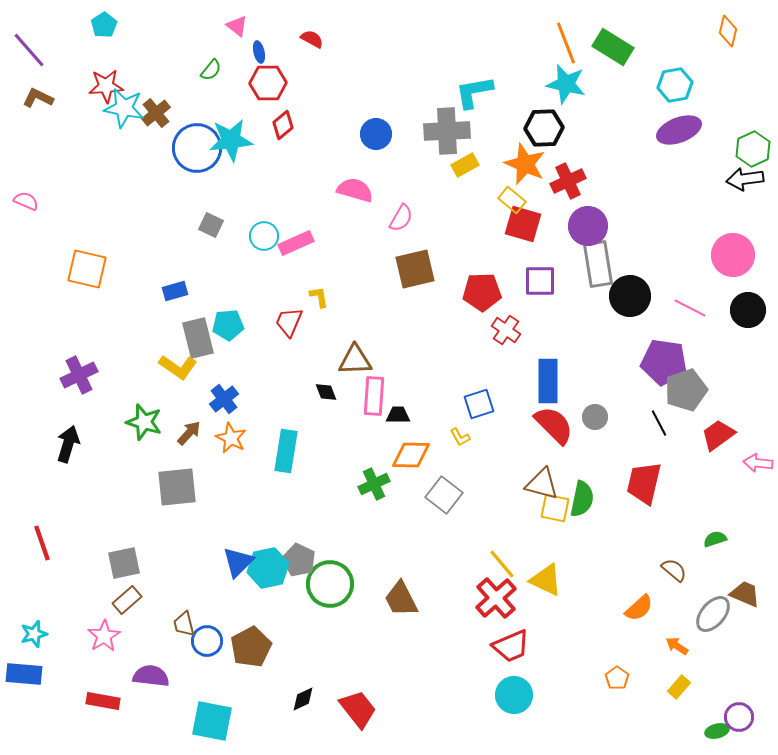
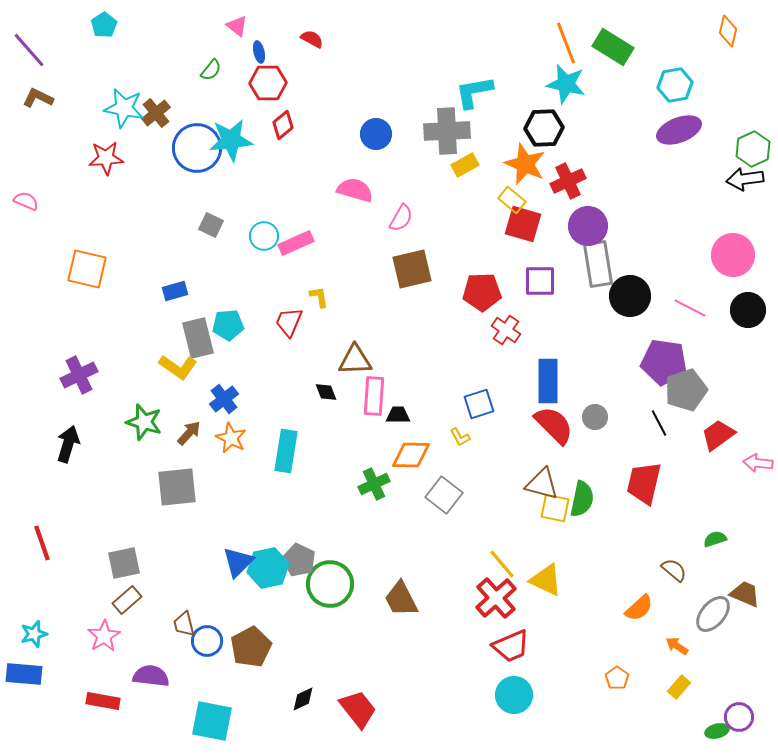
red star at (106, 86): moved 72 px down
brown square at (415, 269): moved 3 px left
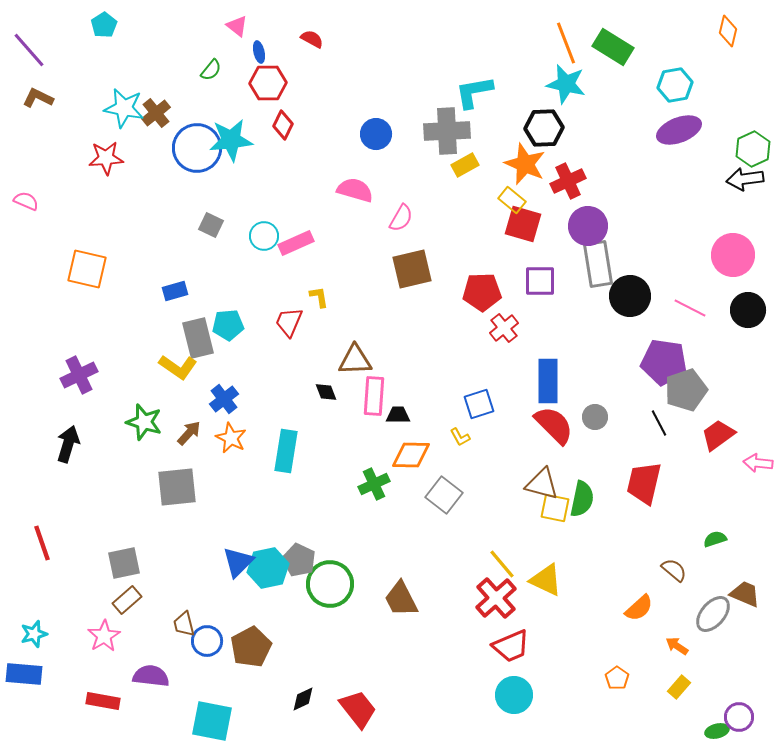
red diamond at (283, 125): rotated 24 degrees counterclockwise
red cross at (506, 330): moved 2 px left, 2 px up; rotated 16 degrees clockwise
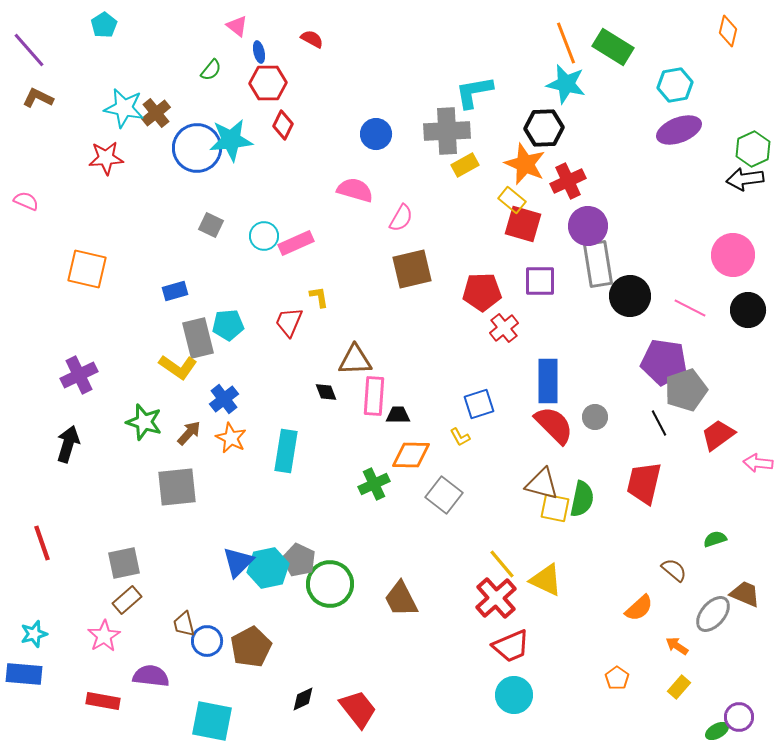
green ellipse at (717, 731): rotated 15 degrees counterclockwise
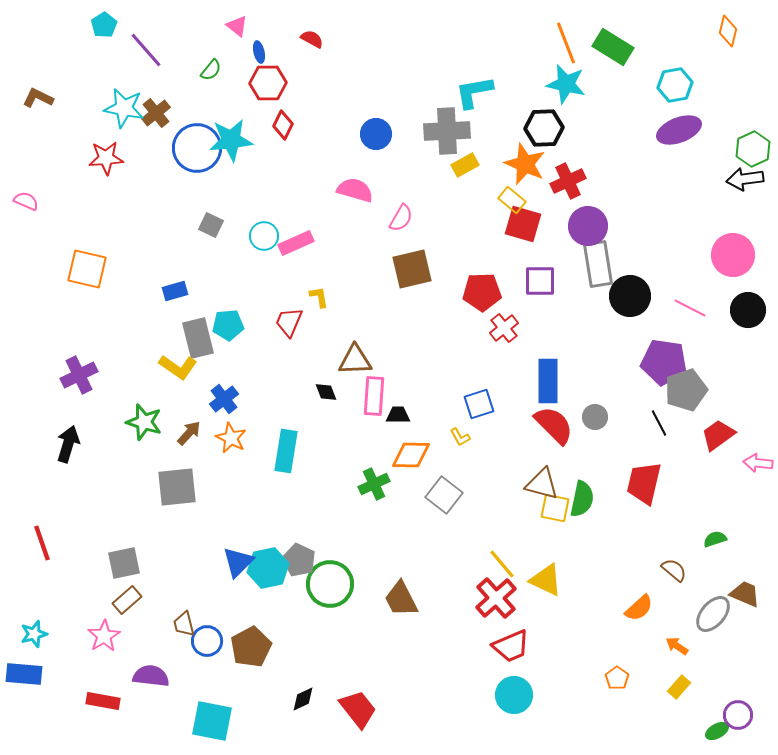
purple line at (29, 50): moved 117 px right
purple circle at (739, 717): moved 1 px left, 2 px up
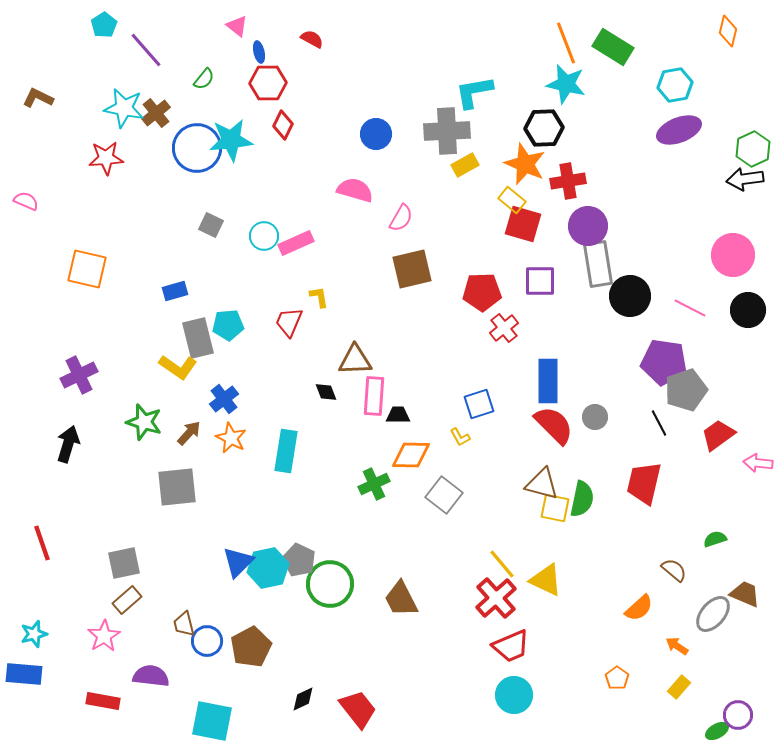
green semicircle at (211, 70): moved 7 px left, 9 px down
red cross at (568, 181): rotated 16 degrees clockwise
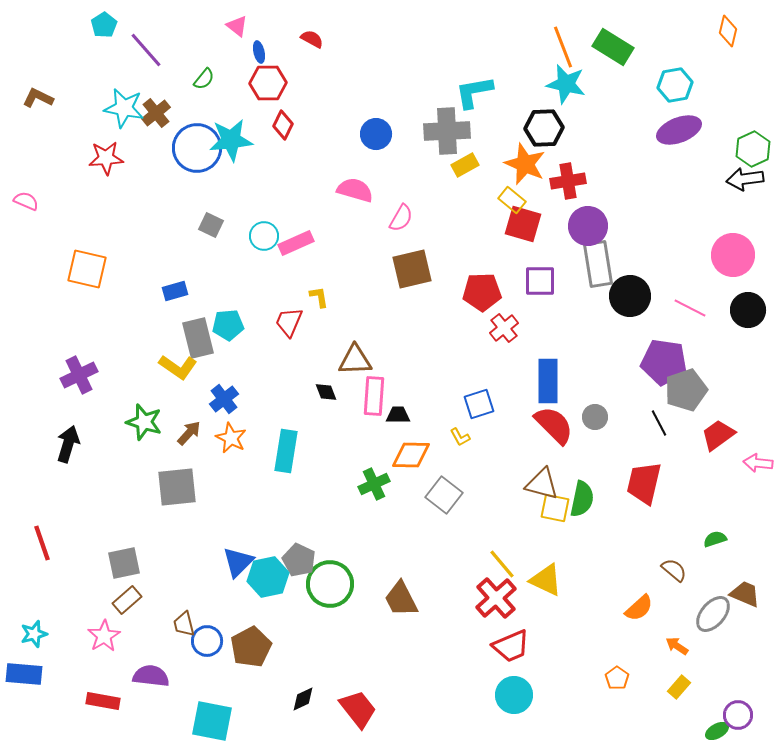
orange line at (566, 43): moved 3 px left, 4 px down
cyan hexagon at (268, 568): moved 9 px down
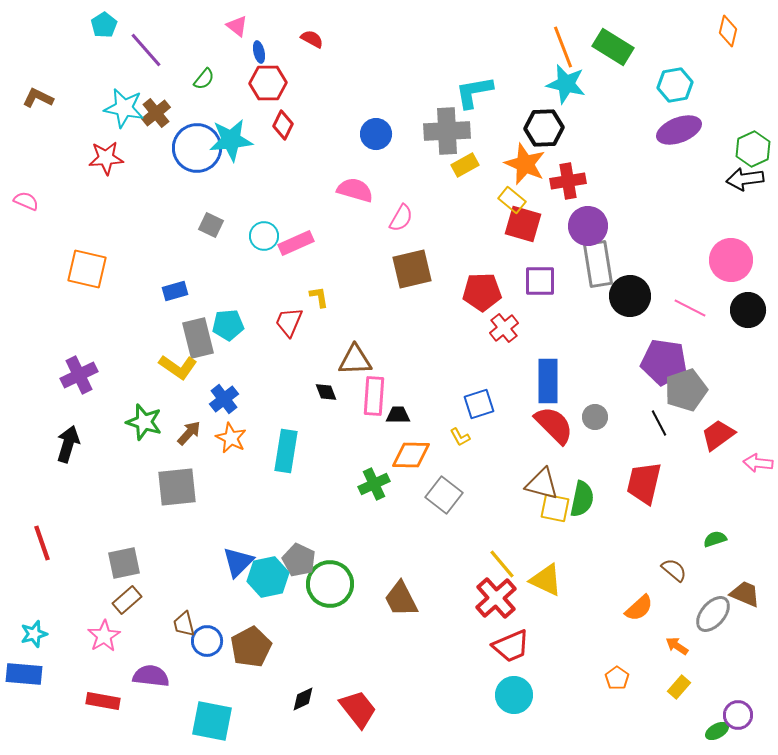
pink circle at (733, 255): moved 2 px left, 5 px down
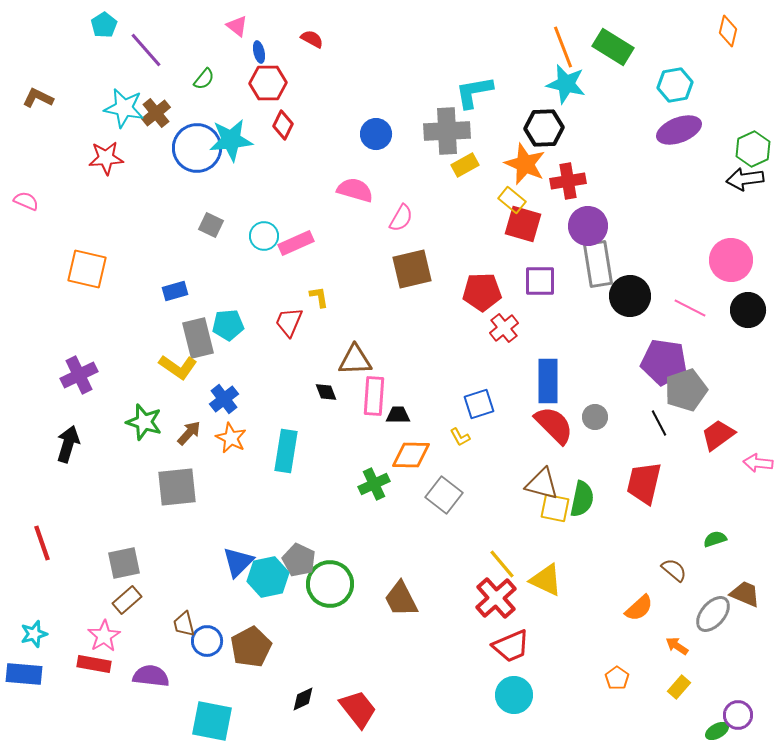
red rectangle at (103, 701): moved 9 px left, 37 px up
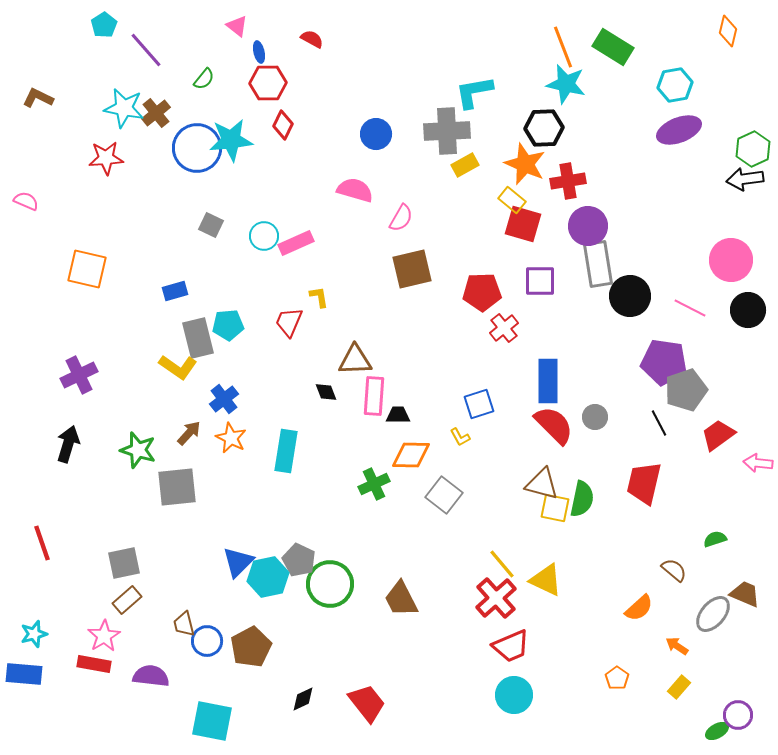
green star at (144, 422): moved 6 px left, 28 px down
red trapezoid at (358, 709): moved 9 px right, 6 px up
